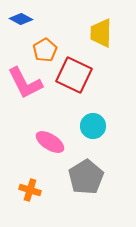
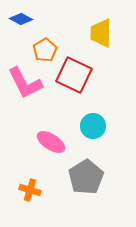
pink ellipse: moved 1 px right
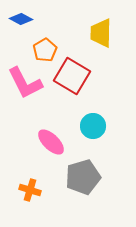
red square: moved 2 px left, 1 px down; rotated 6 degrees clockwise
pink ellipse: rotated 12 degrees clockwise
gray pentagon: moved 3 px left; rotated 16 degrees clockwise
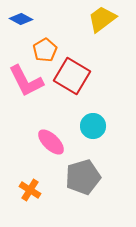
yellow trapezoid: moved 1 px right, 14 px up; rotated 52 degrees clockwise
pink L-shape: moved 1 px right, 2 px up
orange cross: rotated 15 degrees clockwise
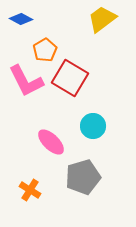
red square: moved 2 px left, 2 px down
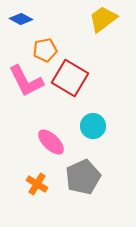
yellow trapezoid: moved 1 px right
orange pentagon: rotated 20 degrees clockwise
gray pentagon: rotated 8 degrees counterclockwise
orange cross: moved 7 px right, 6 px up
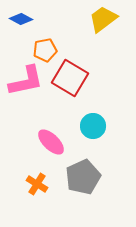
pink L-shape: rotated 75 degrees counterclockwise
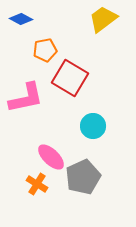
pink L-shape: moved 17 px down
pink ellipse: moved 15 px down
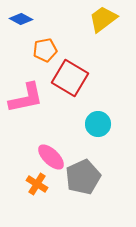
cyan circle: moved 5 px right, 2 px up
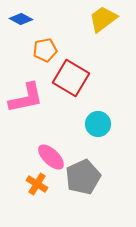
red square: moved 1 px right
